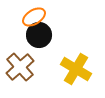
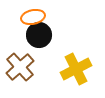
orange ellipse: moved 1 px left; rotated 20 degrees clockwise
yellow cross: rotated 32 degrees clockwise
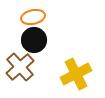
black circle: moved 5 px left, 5 px down
yellow cross: moved 5 px down
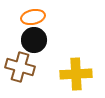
brown cross: rotated 32 degrees counterclockwise
yellow cross: rotated 24 degrees clockwise
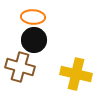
orange ellipse: rotated 15 degrees clockwise
yellow cross: rotated 16 degrees clockwise
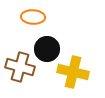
black circle: moved 13 px right, 9 px down
yellow cross: moved 3 px left, 2 px up
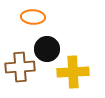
brown cross: rotated 20 degrees counterclockwise
yellow cross: rotated 16 degrees counterclockwise
